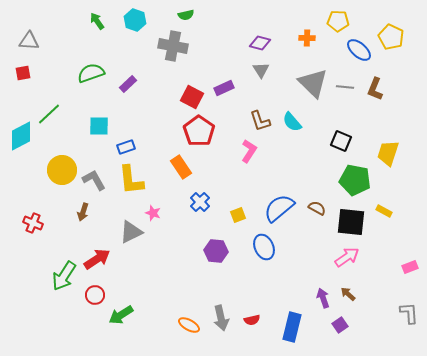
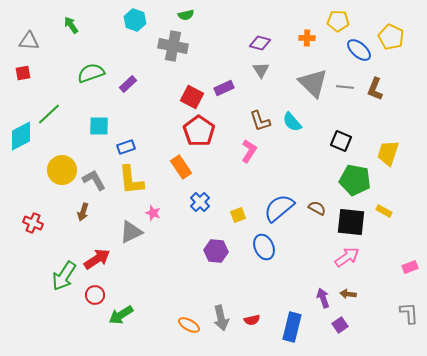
green arrow at (97, 21): moved 26 px left, 4 px down
brown arrow at (348, 294): rotated 35 degrees counterclockwise
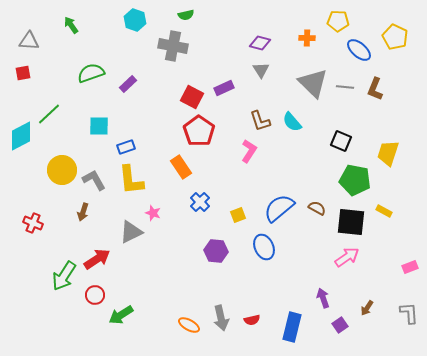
yellow pentagon at (391, 37): moved 4 px right
brown arrow at (348, 294): moved 19 px right, 14 px down; rotated 63 degrees counterclockwise
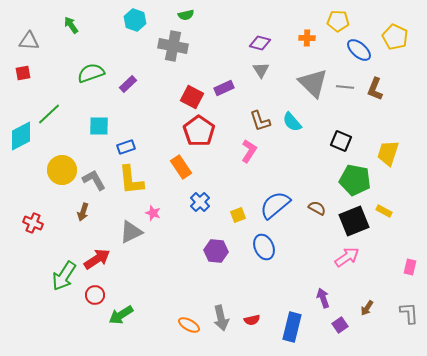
blue semicircle at (279, 208): moved 4 px left, 3 px up
black square at (351, 222): moved 3 px right, 1 px up; rotated 28 degrees counterclockwise
pink rectangle at (410, 267): rotated 56 degrees counterclockwise
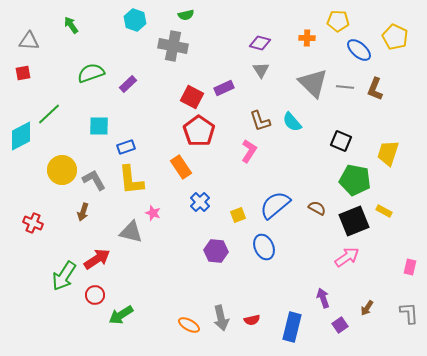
gray triangle at (131, 232): rotated 40 degrees clockwise
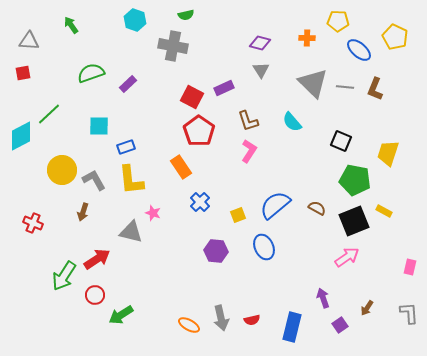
brown L-shape at (260, 121): moved 12 px left
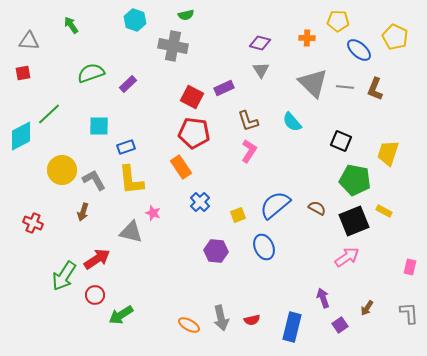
red pentagon at (199, 131): moved 5 px left, 2 px down; rotated 28 degrees counterclockwise
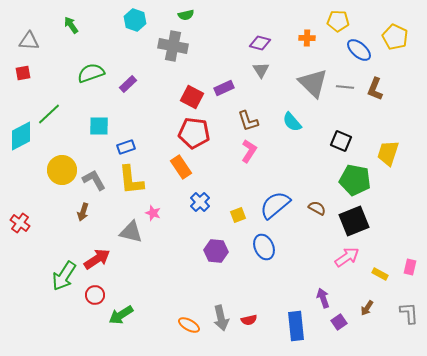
yellow rectangle at (384, 211): moved 4 px left, 63 px down
red cross at (33, 223): moved 13 px left; rotated 12 degrees clockwise
red semicircle at (252, 320): moved 3 px left
purple square at (340, 325): moved 1 px left, 3 px up
blue rectangle at (292, 327): moved 4 px right, 1 px up; rotated 20 degrees counterclockwise
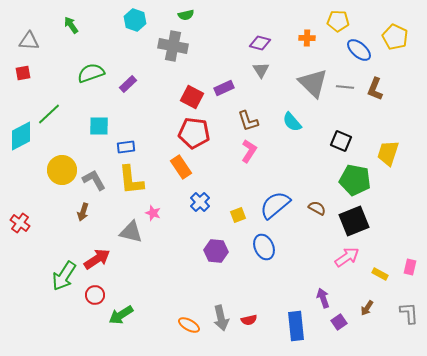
blue rectangle at (126, 147): rotated 12 degrees clockwise
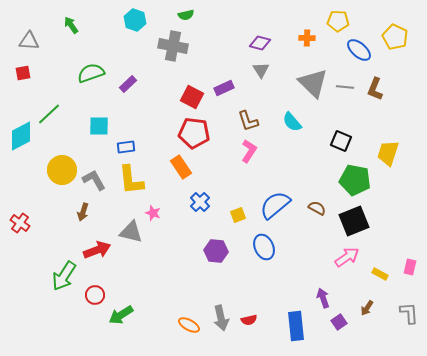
red arrow at (97, 259): moved 9 px up; rotated 12 degrees clockwise
